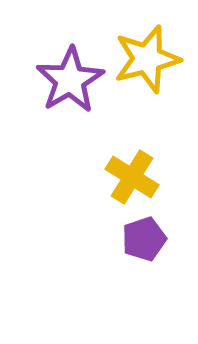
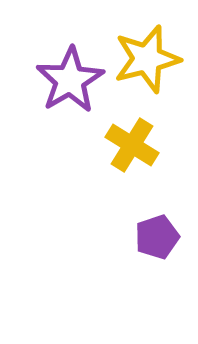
yellow cross: moved 32 px up
purple pentagon: moved 13 px right, 2 px up
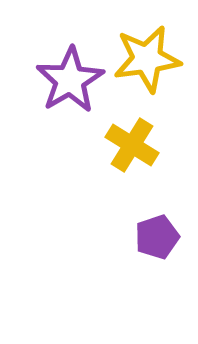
yellow star: rotated 6 degrees clockwise
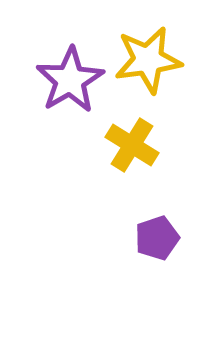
yellow star: moved 1 px right, 1 px down
purple pentagon: moved 1 px down
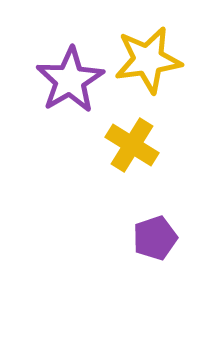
purple pentagon: moved 2 px left
